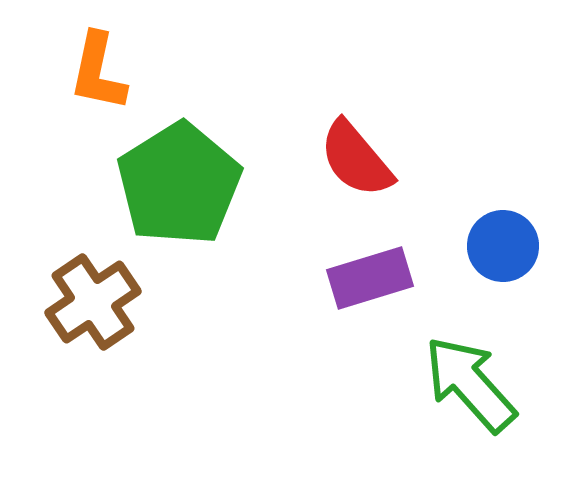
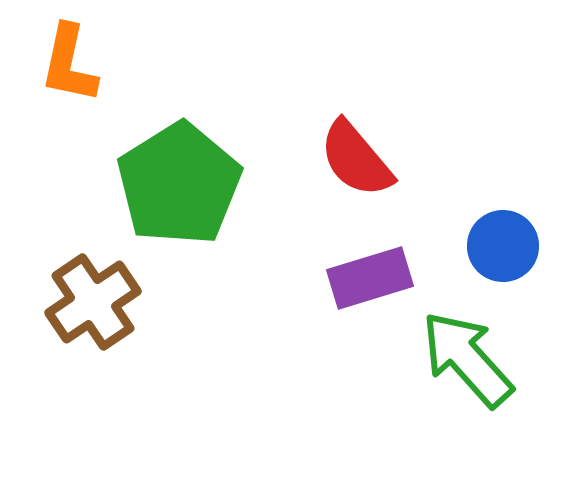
orange L-shape: moved 29 px left, 8 px up
green arrow: moved 3 px left, 25 px up
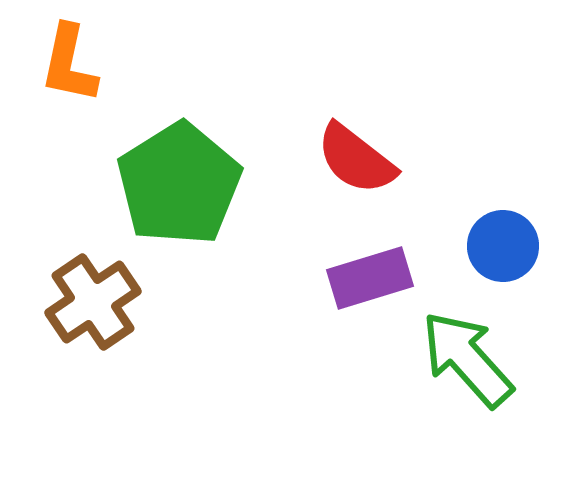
red semicircle: rotated 12 degrees counterclockwise
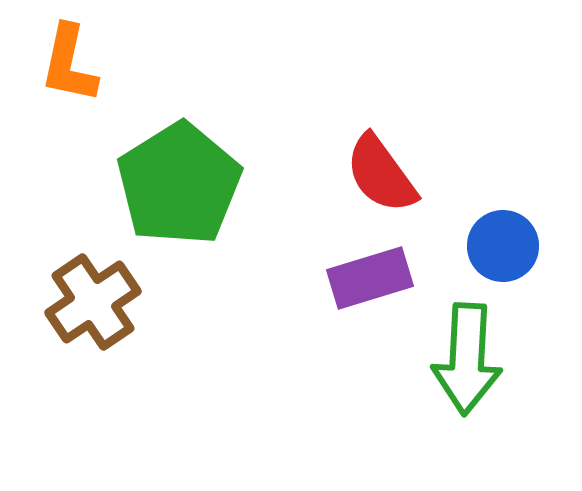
red semicircle: moved 25 px right, 15 px down; rotated 16 degrees clockwise
green arrow: rotated 135 degrees counterclockwise
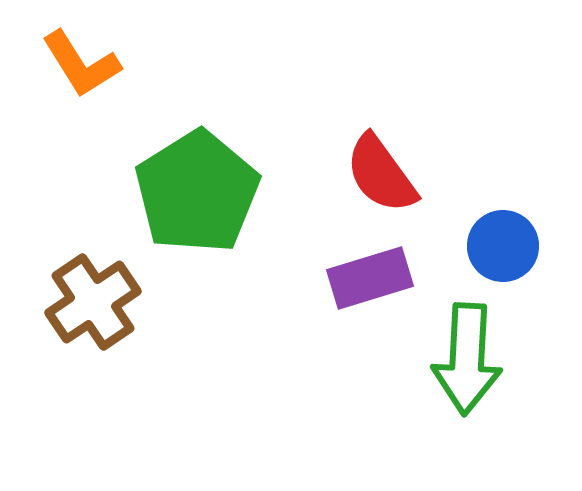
orange L-shape: moved 12 px right; rotated 44 degrees counterclockwise
green pentagon: moved 18 px right, 8 px down
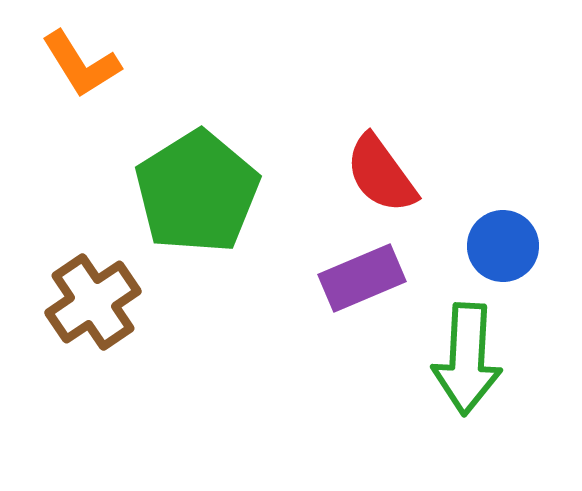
purple rectangle: moved 8 px left; rotated 6 degrees counterclockwise
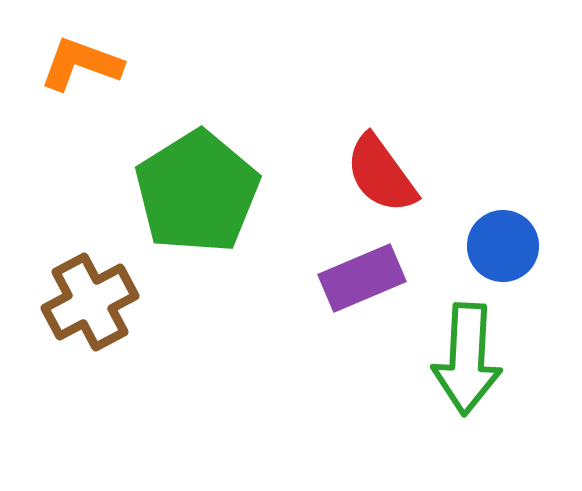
orange L-shape: rotated 142 degrees clockwise
brown cross: moved 3 px left; rotated 6 degrees clockwise
